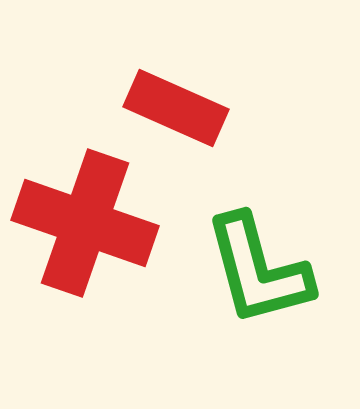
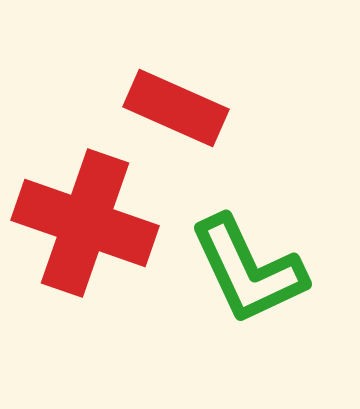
green L-shape: moved 10 px left; rotated 10 degrees counterclockwise
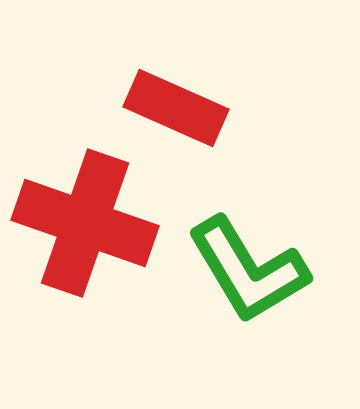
green L-shape: rotated 6 degrees counterclockwise
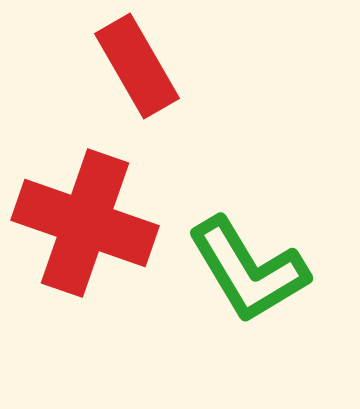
red rectangle: moved 39 px left, 42 px up; rotated 36 degrees clockwise
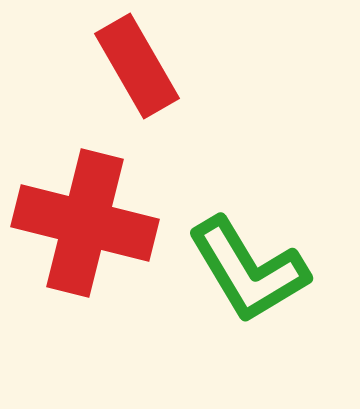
red cross: rotated 5 degrees counterclockwise
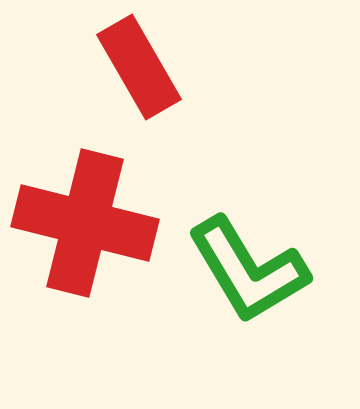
red rectangle: moved 2 px right, 1 px down
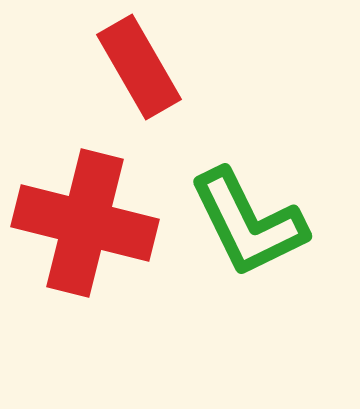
green L-shape: moved 47 px up; rotated 5 degrees clockwise
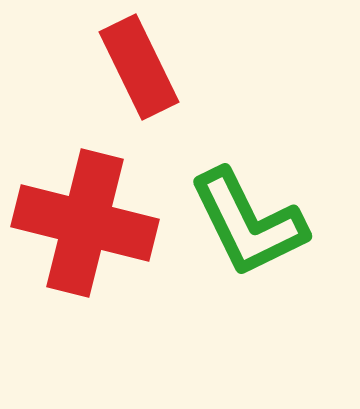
red rectangle: rotated 4 degrees clockwise
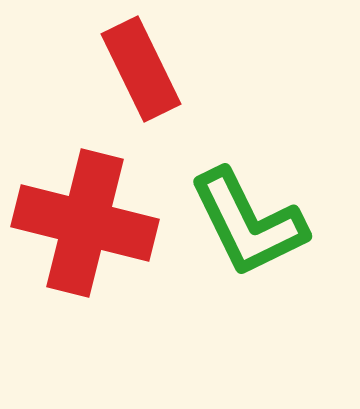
red rectangle: moved 2 px right, 2 px down
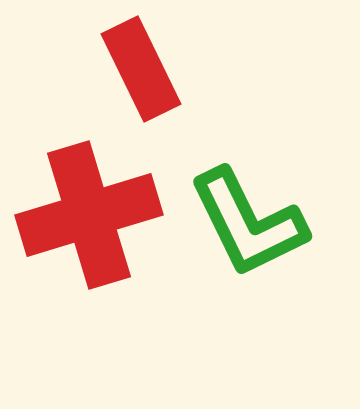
red cross: moved 4 px right, 8 px up; rotated 31 degrees counterclockwise
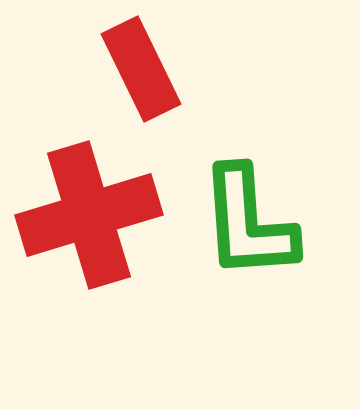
green L-shape: rotated 22 degrees clockwise
